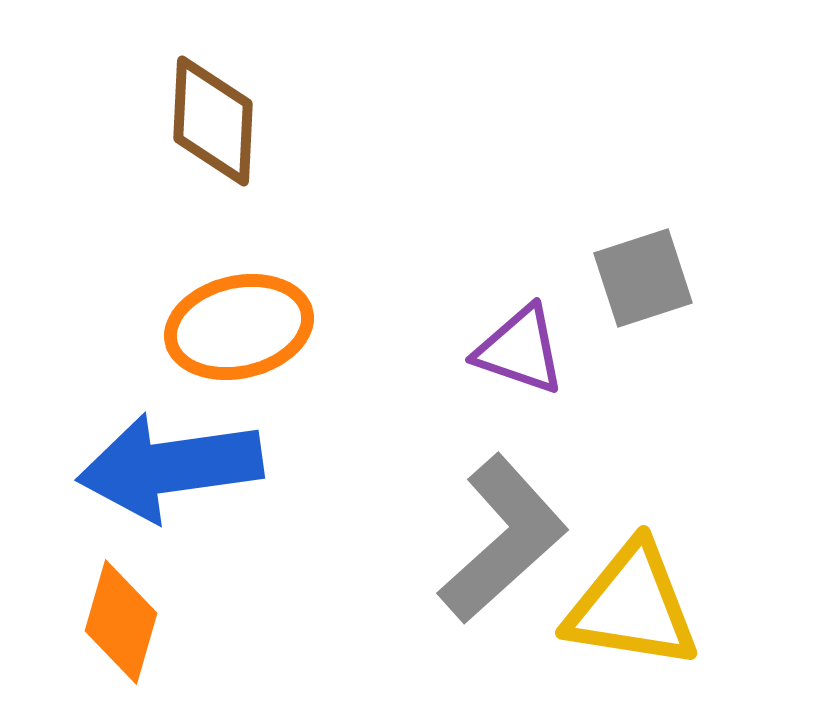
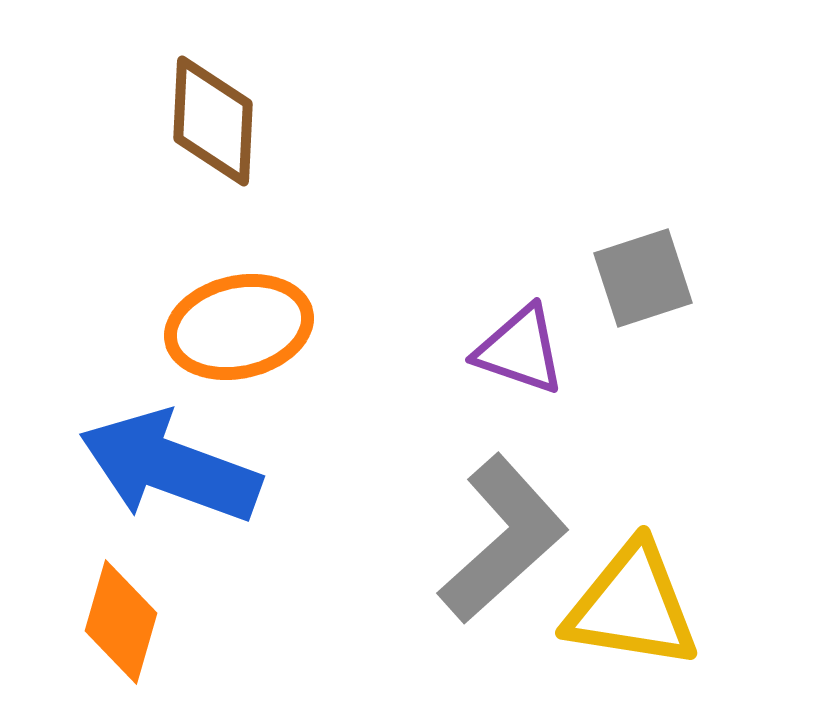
blue arrow: rotated 28 degrees clockwise
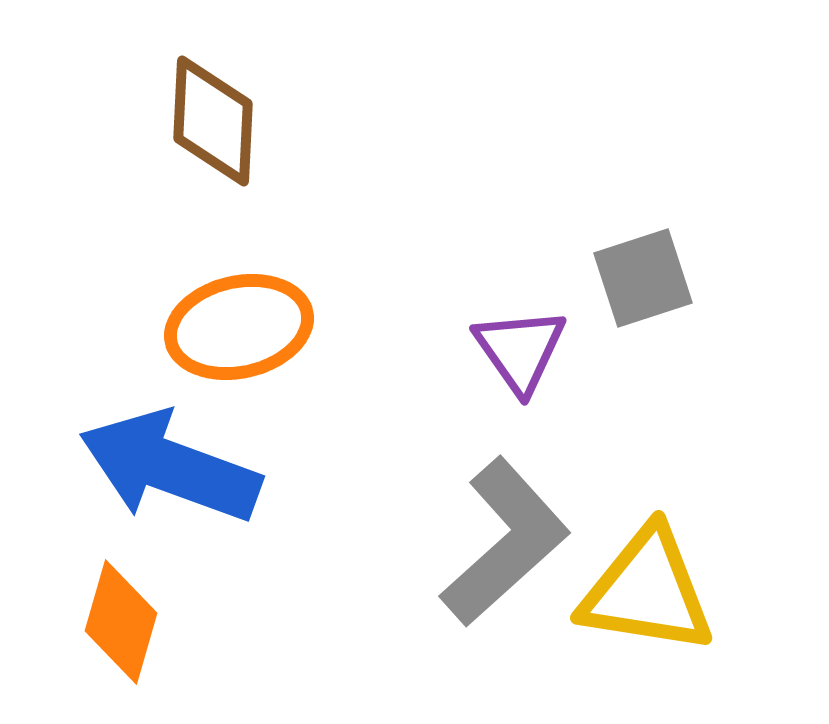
purple triangle: rotated 36 degrees clockwise
gray L-shape: moved 2 px right, 3 px down
yellow triangle: moved 15 px right, 15 px up
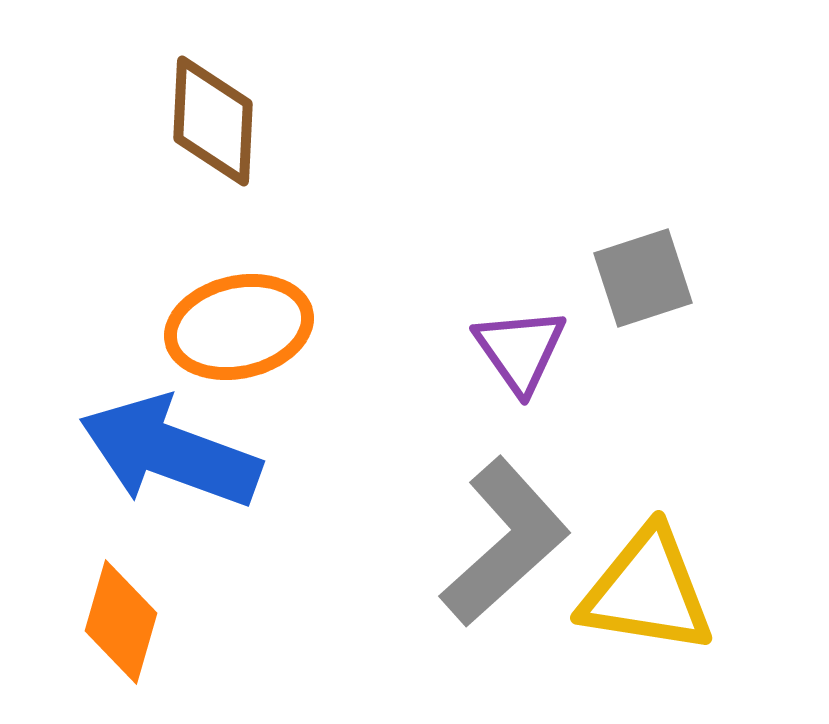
blue arrow: moved 15 px up
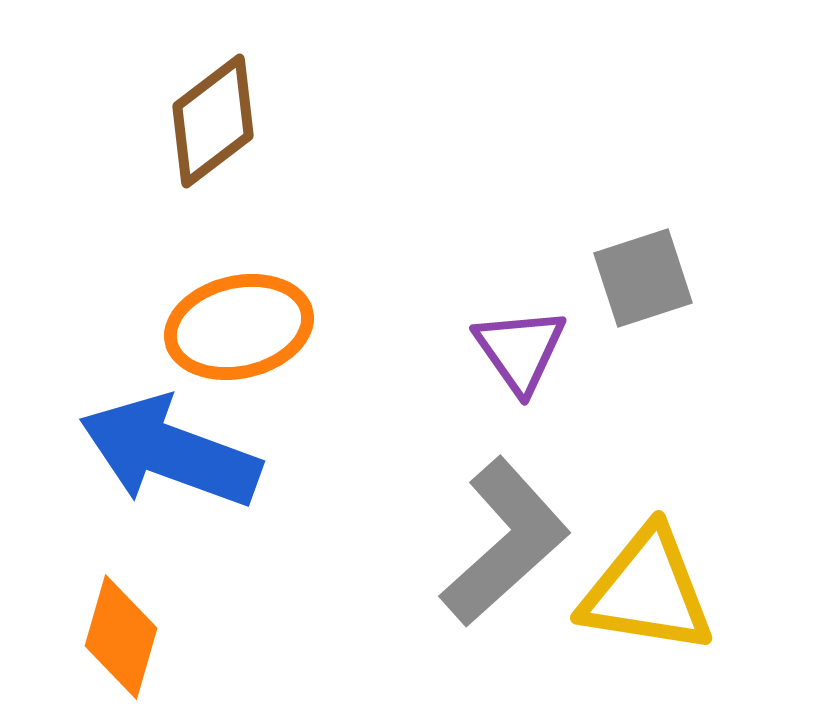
brown diamond: rotated 50 degrees clockwise
orange diamond: moved 15 px down
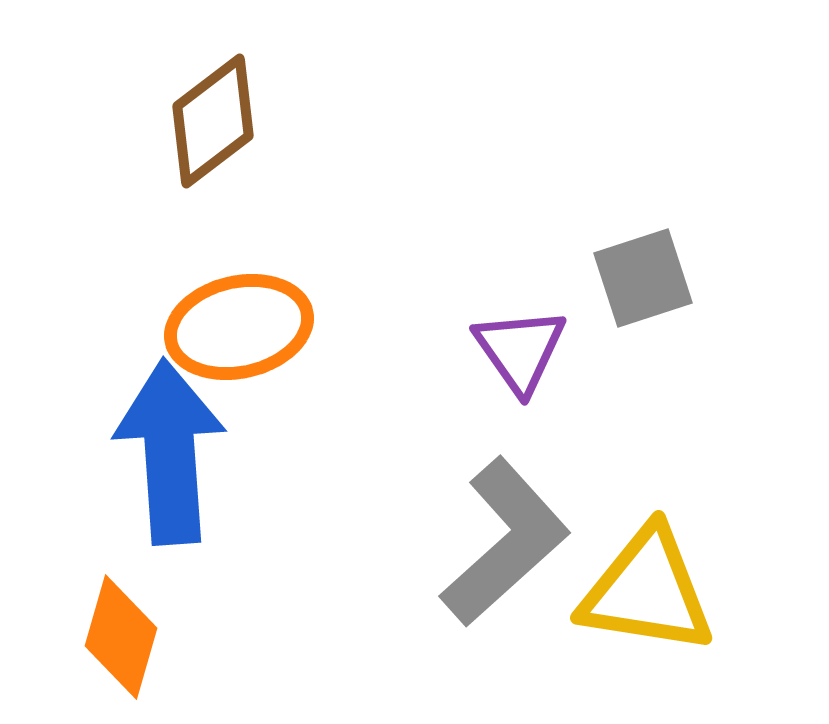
blue arrow: rotated 66 degrees clockwise
